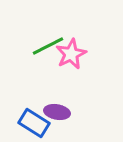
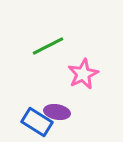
pink star: moved 12 px right, 20 px down
blue rectangle: moved 3 px right, 1 px up
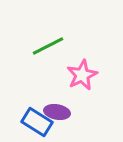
pink star: moved 1 px left, 1 px down
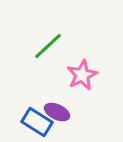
green line: rotated 16 degrees counterclockwise
purple ellipse: rotated 15 degrees clockwise
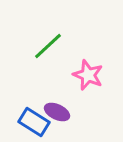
pink star: moved 6 px right; rotated 24 degrees counterclockwise
blue rectangle: moved 3 px left
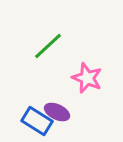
pink star: moved 1 px left, 3 px down
blue rectangle: moved 3 px right, 1 px up
